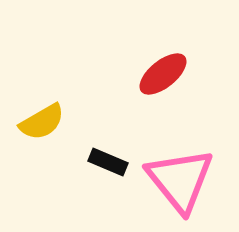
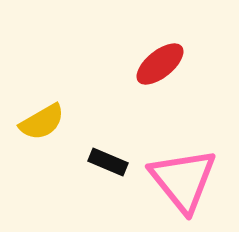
red ellipse: moved 3 px left, 10 px up
pink triangle: moved 3 px right
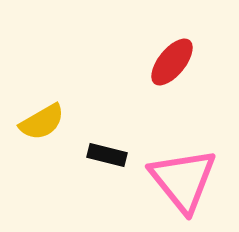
red ellipse: moved 12 px right, 2 px up; rotated 12 degrees counterclockwise
black rectangle: moved 1 px left, 7 px up; rotated 9 degrees counterclockwise
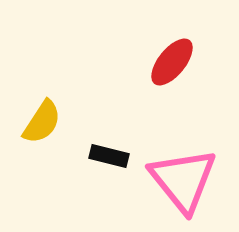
yellow semicircle: rotated 27 degrees counterclockwise
black rectangle: moved 2 px right, 1 px down
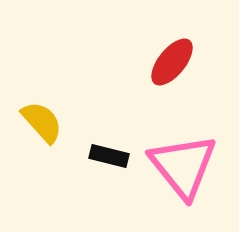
yellow semicircle: rotated 75 degrees counterclockwise
pink triangle: moved 14 px up
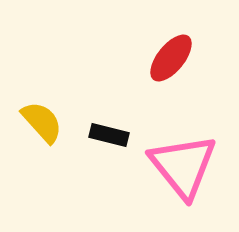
red ellipse: moved 1 px left, 4 px up
black rectangle: moved 21 px up
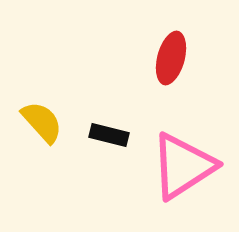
red ellipse: rotated 24 degrees counterclockwise
pink triangle: rotated 36 degrees clockwise
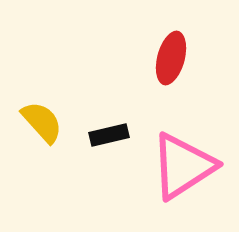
black rectangle: rotated 27 degrees counterclockwise
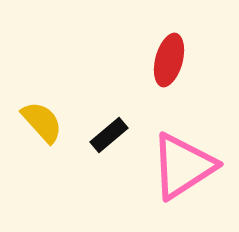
red ellipse: moved 2 px left, 2 px down
black rectangle: rotated 27 degrees counterclockwise
